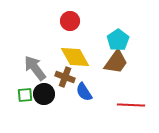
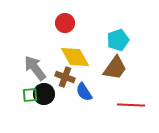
red circle: moved 5 px left, 2 px down
cyan pentagon: rotated 15 degrees clockwise
brown trapezoid: moved 1 px left, 6 px down
green square: moved 5 px right
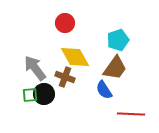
blue semicircle: moved 20 px right, 2 px up
red line: moved 9 px down
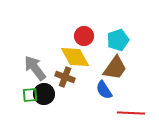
red circle: moved 19 px right, 13 px down
red line: moved 1 px up
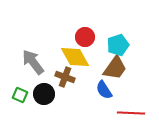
red circle: moved 1 px right, 1 px down
cyan pentagon: moved 5 px down
gray arrow: moved 2 px left, 6 px up
green square: moved 10 px left; rotated 28 degrees clockwise
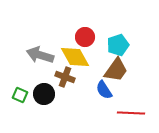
gray arrow: moved 7 px right, 7 px up; rotated 36 degrees counterclockwise
brown trapezoid: moved 1 px right, 2 px down
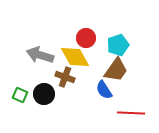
red circle: moved 1 px right, 1 px down
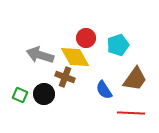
brown trapezoid: moved 19 px right, 9 px down
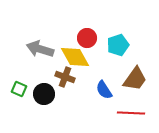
red circle: moved 1 px right
gray arrow: moved 6 px up
green square: moved 1 px left, 6 px up
